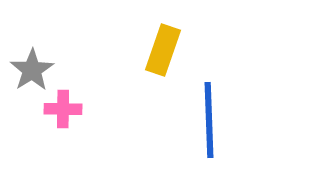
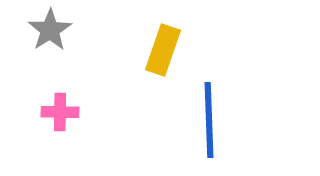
gray star: moved 18 px right, 40 px up
pink cross: moved 3 px left, 3 px down
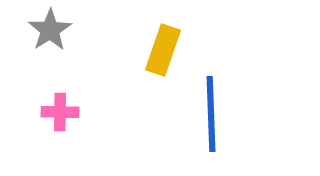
blue line: moved 2 px right, 6 px up
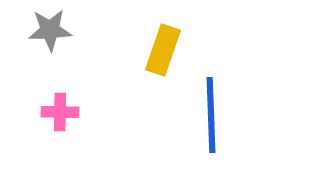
gray star: rotated 30 degrees clockwise
blue line: moved 1 px down
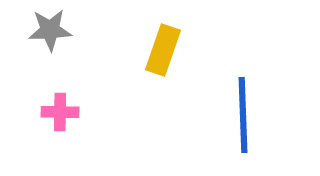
blue line: moved 32 px right
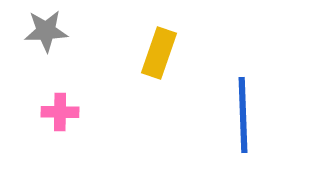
gray star: moved 4 px left, 1 px down
yellow rectangle: moved 4 px left, 3 px down
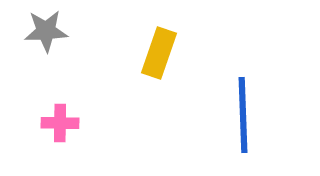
pink cross: moved 11 px down
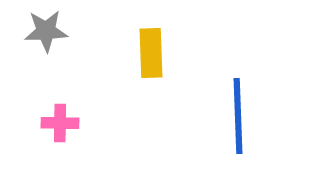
yellow rectangle: moved 8 px left; rotated 21 degrees counterclockwise
blue line: moved 5 px left, 1 px down
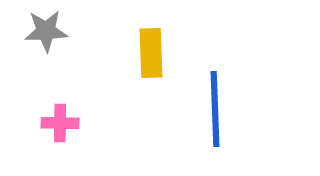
blue line: moved 23 px left, 7 px up
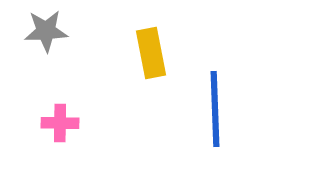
yellow rectangle: rotated 9 degrees counterclockwise
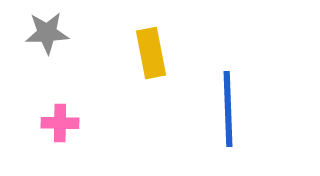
gray star: moved 1 px right, 2 px down
blue line: moved 13 px right
